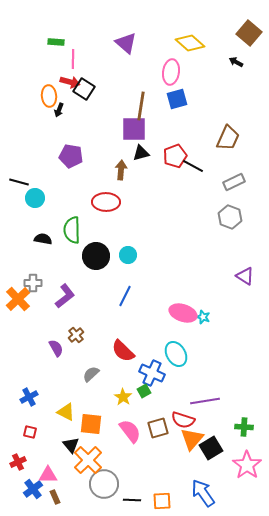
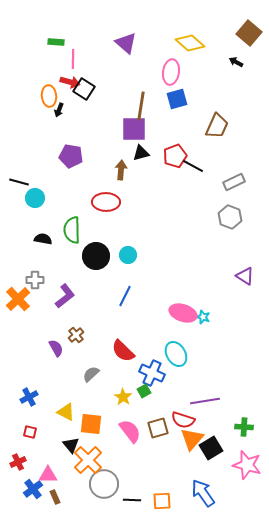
brown trapezoid at (228, 138): moved 11 px left, 12 px up
gray cross at (33, 283): moved 2 px right, 3 px up
pink star at (247, 465): rotated 20 degrees counterclockwise
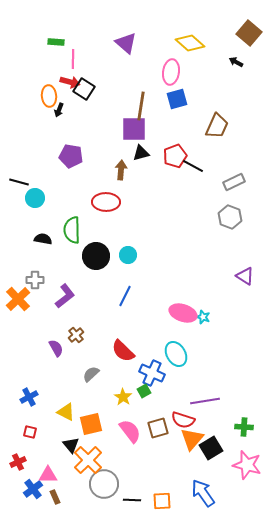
orange square at (91, 424): rotated 20 degrees counterclockwise
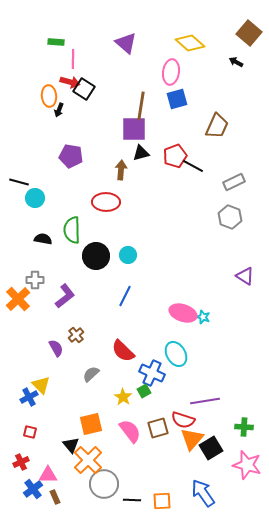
yellow triangle at (66, 412): moved 25 px left, 27 px up; rotated 18 degrees clockwise
red cross at (18, 462): moved 3 px right
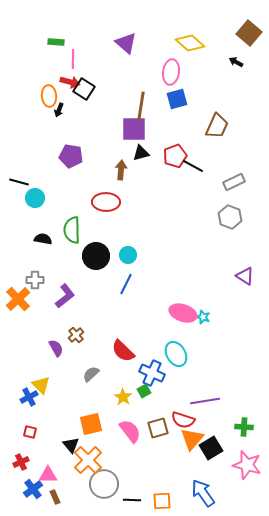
blue line at (125, 296): moved 1 px right, 12 px up
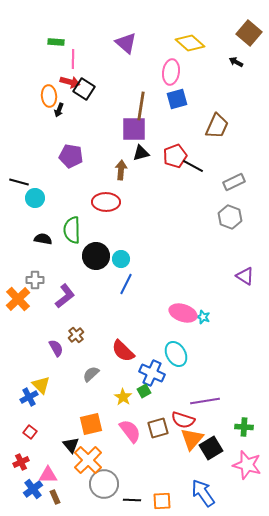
cyan circle at (128, 255): moved 7 px left, 4 px down
red square at (30, 432): rotated 24 degrees clockwise
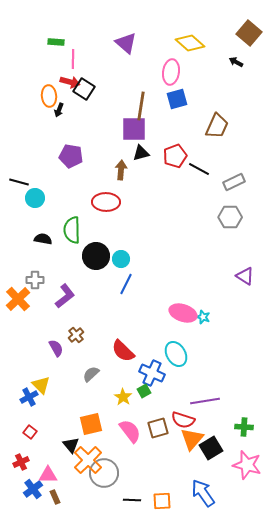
black line at (193, 166): moved 6 px right, 3 px down
gray hexagon at (230, 217): rotated 20 degrees counterclockwise
gray circle at (104, 484): moved 11 px up
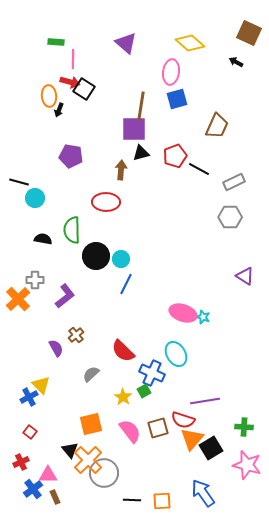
brown square at (249, 33): rotated 15 degrees counterclockwise
black triangle at (71, 445): moved 1 px left, 5 px down
